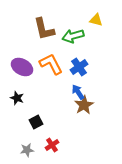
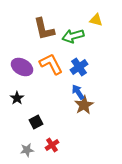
black star: rotated 16 degrees clockwise
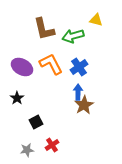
blue arrow: rotated 35 degrees clockwise
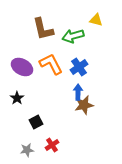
brown L-shape: moved 1 px left
brown star: rotated 18 degrees clockwise
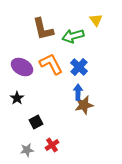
yellow triangle: rotated 40 degrees clockwise
blue cross: rotated 12 degrees counterclockwise
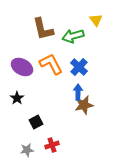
red cross: rotated 16 degrees clockwise
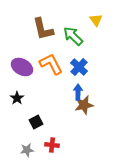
green arrow: rotated 60 degrees clockwise
red cross: rotated 24 degrees clockwise
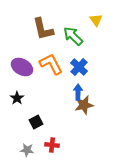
gray star: rotated 16 degrees clockwise
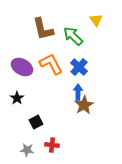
brown star: rotated 18 degrees counterclockwise
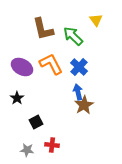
blue arrow: rotated 14 degrees counterclockwise
